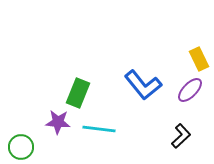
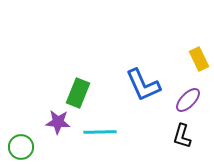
blue L-shape: rotated 15 degrees clockwise
purple ellipse: moved 2 px left, 10 px down
cyan line: moved 1 px right, 3 px down; rotated 8 degrees counterclockwise
black L-shape: moved 1 px right; rotated 150 degrees clockwise
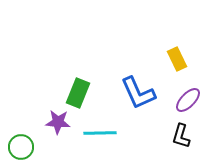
yellow rectangle: moved 22 px left
blue L-shape: moved 5 px left, 8 px down
cyan line: moved 1 px down
black L-shape: moved 1 px left
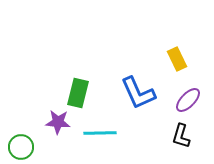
green rectangle: rotated 8 degrees counterclockwise
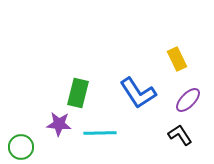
blue L-shape: rotated 9 degrees counterclockwise
purple star: moved 1 px right, 2 px down
black L-shape: moved 1 px left, 1 px up; rotated 130 degrees clockwise
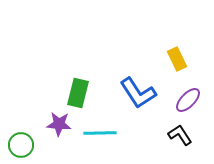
green circle: moved 2 px up
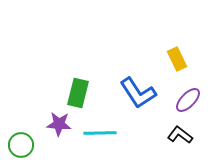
black L-shape: rotated 20 degrees counterclockwise
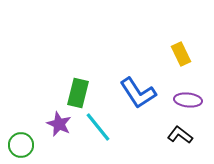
yellow rectangle: moved 4 px right, 5 px up
purple ellipse: rotated 52 degrees clockwise
purple star: rotated 20 degrees clockwise
cyan line: moved 2 px left, 6 px up; rotated 52 degrees clockwise
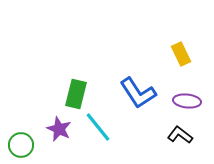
green rectangle: moved 2 px left, 1 px down
purple ellipse: moved 1 px left, 1 px down
purple star: moved 5 px down
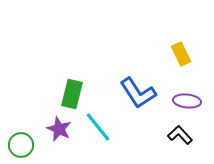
green rectangle: moved 4 px left
black L-shape: rotated 10 degrees clockwise
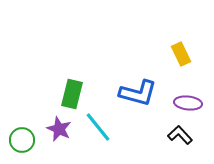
blue L-shape: rotated 42 degrees counterclockwise
purple ellipse: moved 1 px right, 2 px down
green circle: moved 1 px right, 5 px up
